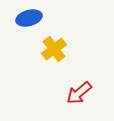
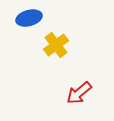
yellow cross: moved 2 px right, 4 px up
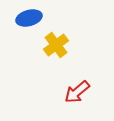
red arrow: moved 2 px left, 1 px up
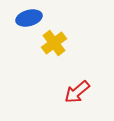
yellow cross: moved 2 px left, 2 px up
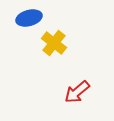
yellow cross: rotated 15 degrees counterclockwise
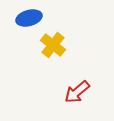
yellow cross: moved 1 px left, 2 px down
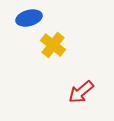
red arrow: moved 4 px right
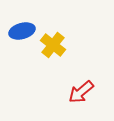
blue ellipse: moved 7 px left, 13 px down
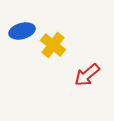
red arrow: moved 6 px right, 17 px up
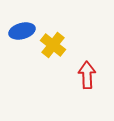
red arrow: rotated 128 degrees clockwise
